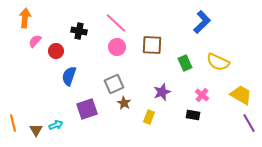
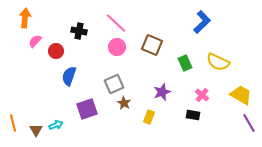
brown square: rotated 20 degrees clockwise
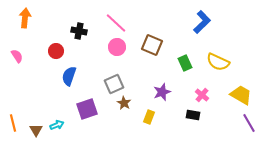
pink semicircle: moved 18 px left, 15 px down; rotated 104 degrees clockwise
cyan arrow: moved 1 px right
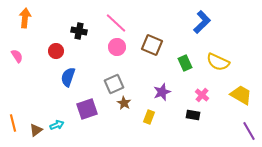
blue semicircle: moved 1 px left, 1 px down
purple line: moved 8 px down
brown triangle: rotated 24 degrees clockwise
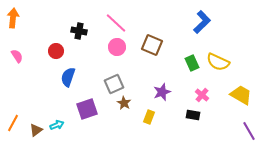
orange arrow: moved 12 px left
green rectangle: moved 7 px right
orange line: rotated 42 degrees clockwise
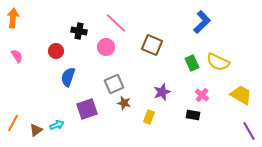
pink circle: moved 11 px left
brown star: rotated 16 degrees counterclockwise
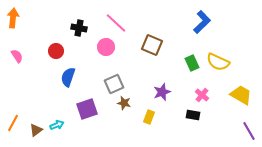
black cross: moved 3 px up
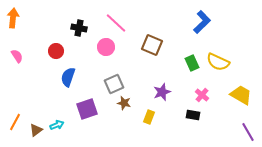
orange line: moved 2 px right, 1 px up
purple line: moved 1 px left, 1 px down
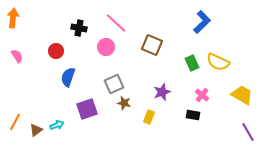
yellow trapezoid: moved 1 px right
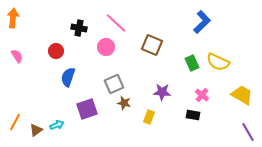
purple star: rotated 24 degrees clockwise
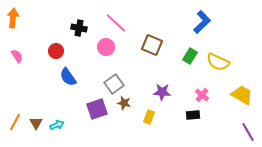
green rectangle: moved 2 px left, 7 px up; rotated 56 degrees clockwise
blue semicircle: rotated 54 degrees counterclockwise
gray square: rotated 12 degrees counterclockwise
purple square: moved 10 px right
black rectangle: rotated 16 degrees counterclockwise
brown triangle: moved 7 px up; rotated 24 degrees counterclockwise
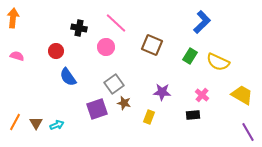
pink semicircle: rotated 40 degrees counterclockwise
